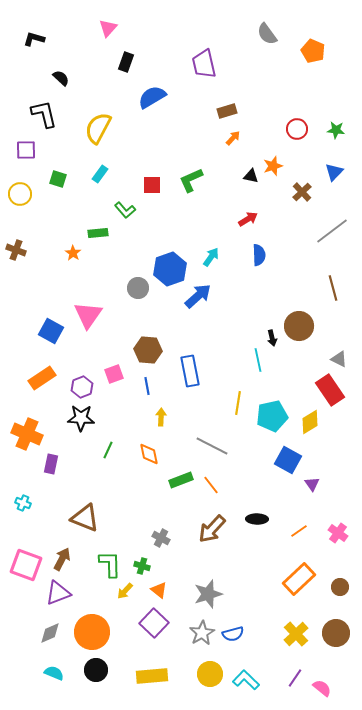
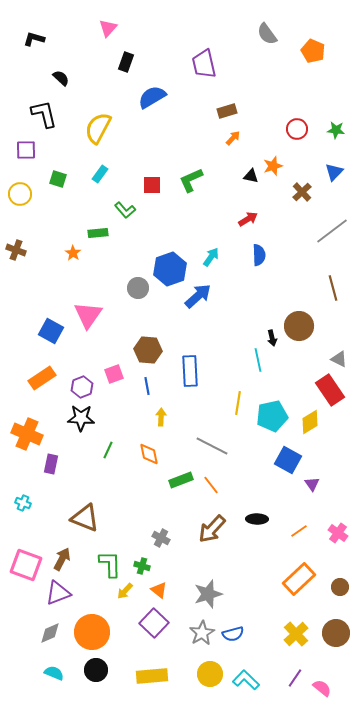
blue rectangle at (190, 371): rotated 8 degrees clockwise
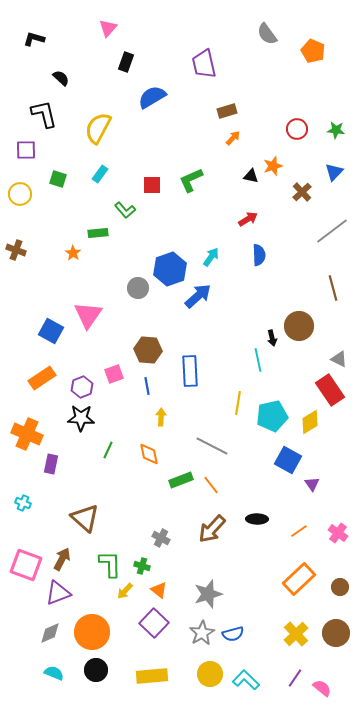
brown triangle at (85, 518): rotated 20 degrees clockwise
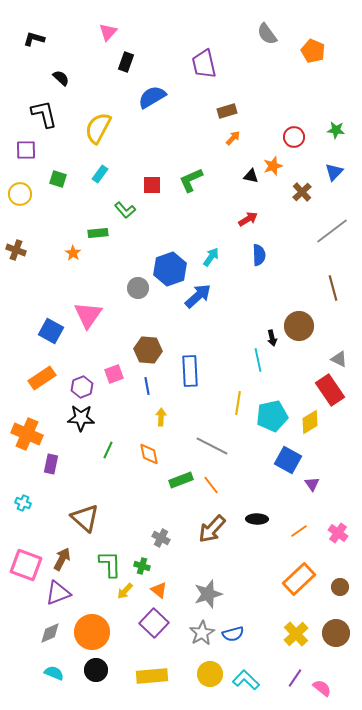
pink triangle at (108, 28): moved 4 px down
red circle at (297, 129): moved 3 px left, 8 px down
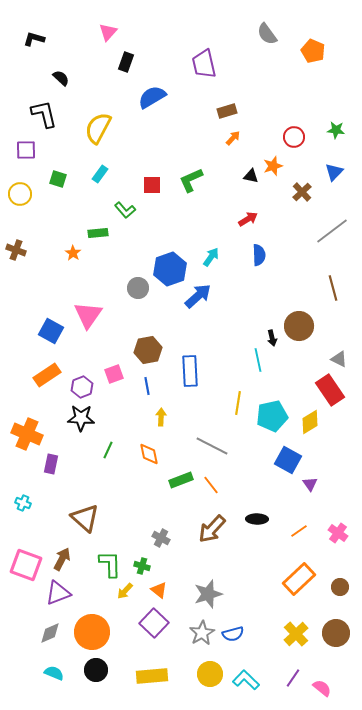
brown hexagon at (148, 350): rotated 16 degrees counterclockwise
orange rectangle at (42, 378): moved 5 px right, 3 px up
purple triangle at (312, 484): moved 2 px left
purple line at (295, 678): moved 2 px left
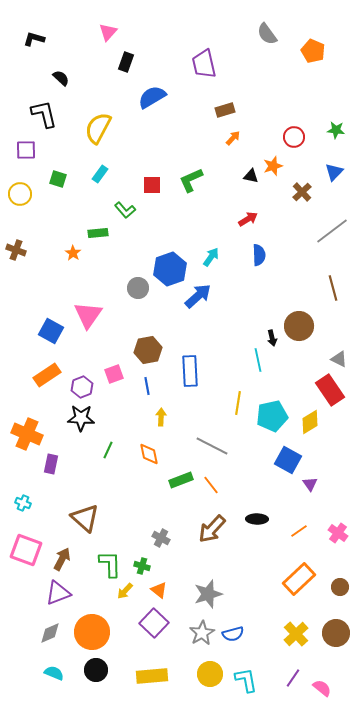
brown rectangle at (227, 111): moved 2 px left, 1 px up
pink square at (26, 565): moved 15 px up
cyan L-shape at (246, 680): rotated 36 degrees clockwise
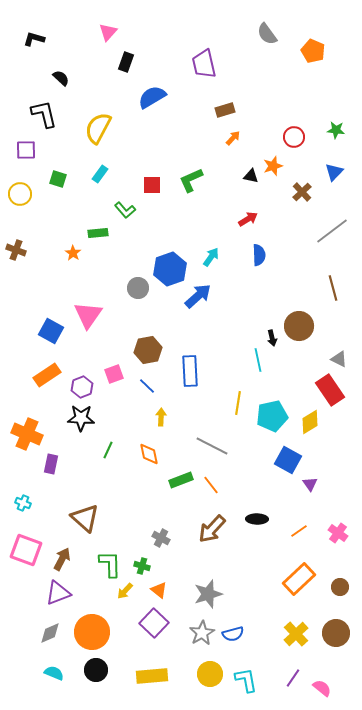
blue line at (147, 386): rotated 36 degrees counterclockwise
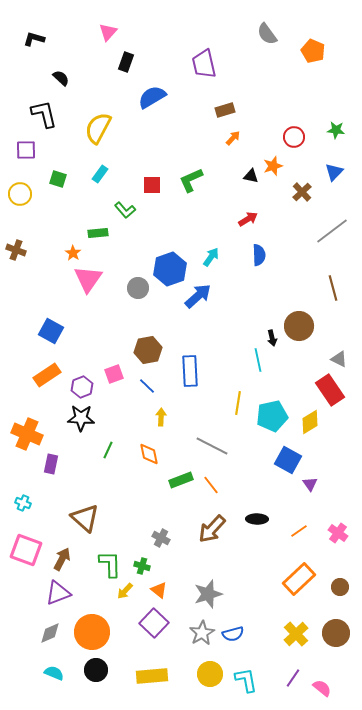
pink triangle at (88, 315): moved 36 px up
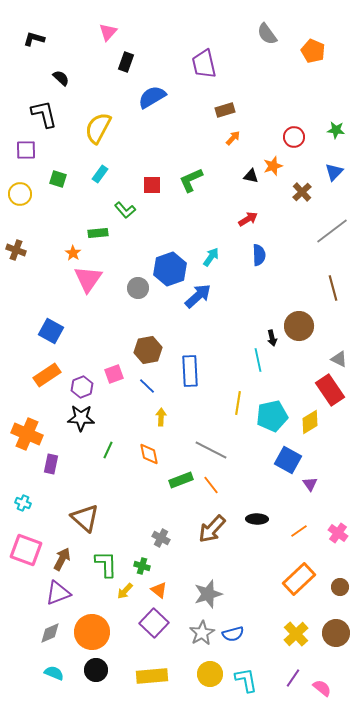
gray line at (212, 446): moved 1 px left, 4 px down
green L-shape at (110, 564): moved 4 px left
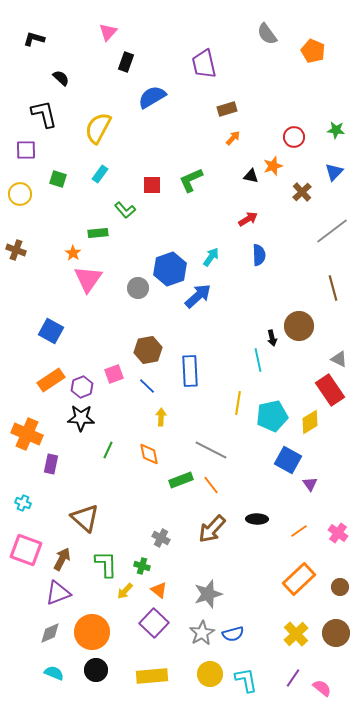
brown rectangle at (225, 110): moved 2 px right, 1 px up
orange rectangle at (47, 375): moved 4 px right, 5 px down
